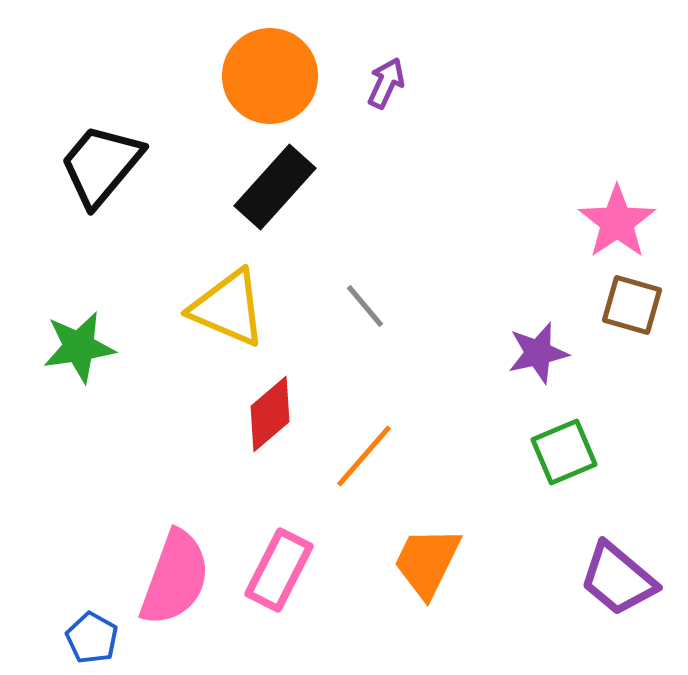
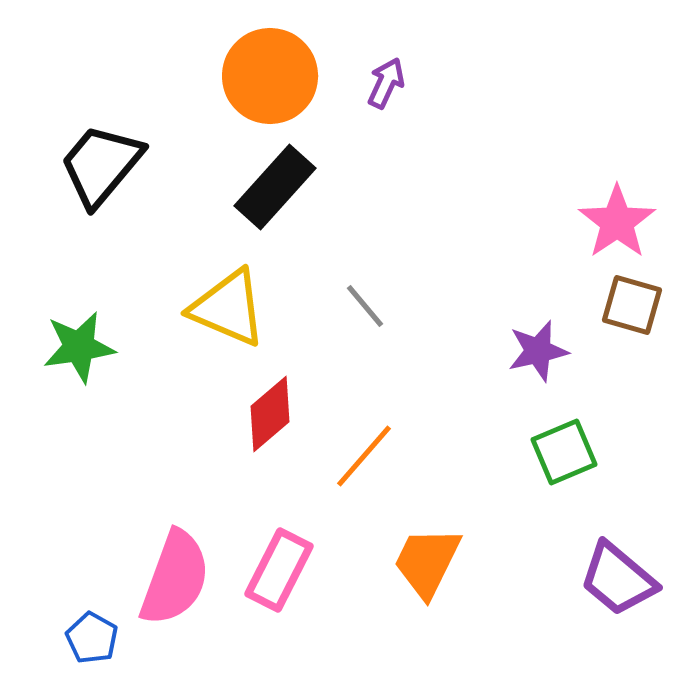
purple star: moved 2 px up
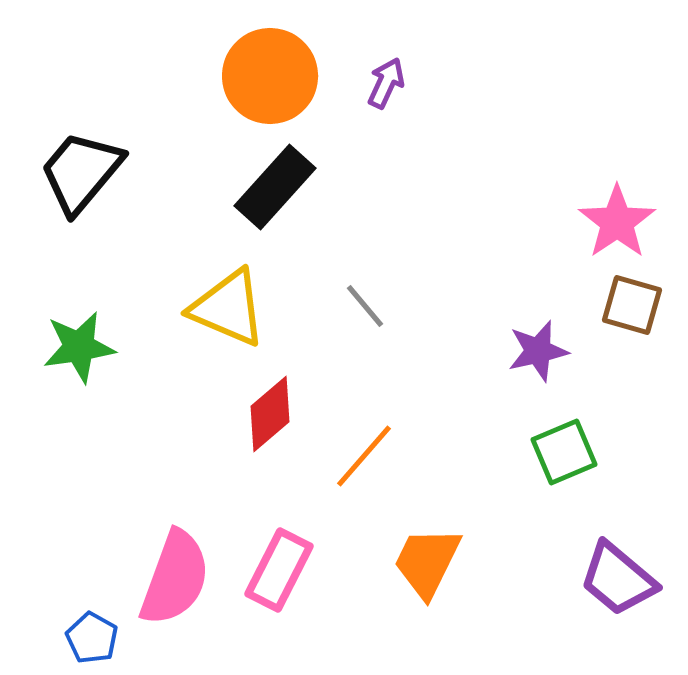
black trapezoid: moved 20 px left, 7 px down
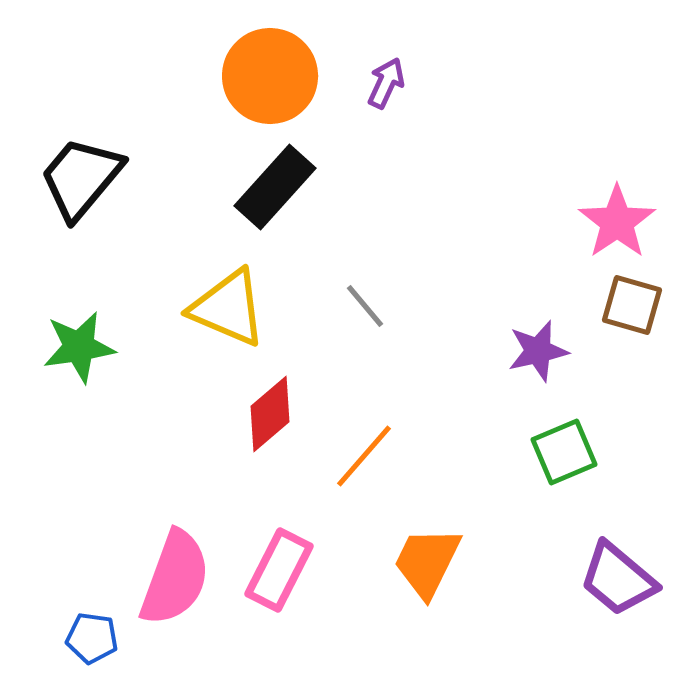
black trapezoid: moved 6 px down
blue pentagon: rotated 21 degrees counterclockwise
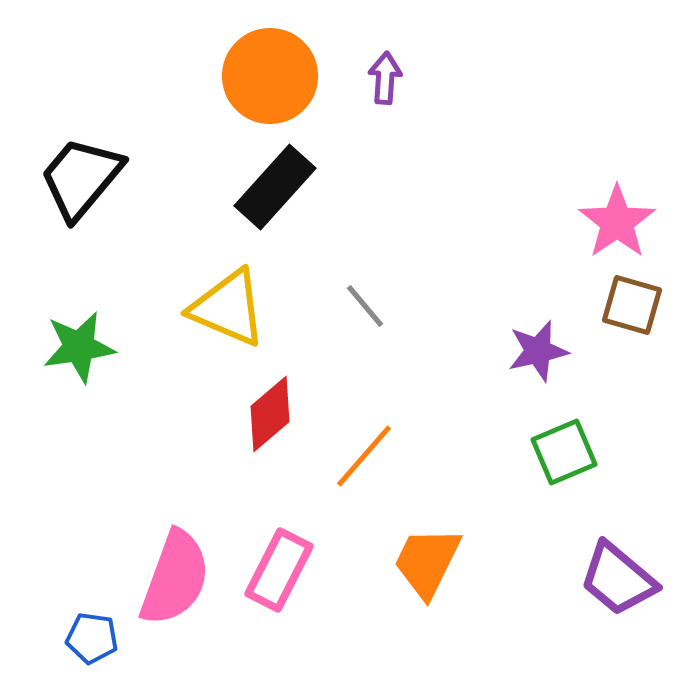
purple arrow: moved 1 px left, 5 px up; rotated 21 degrees counterclockwise
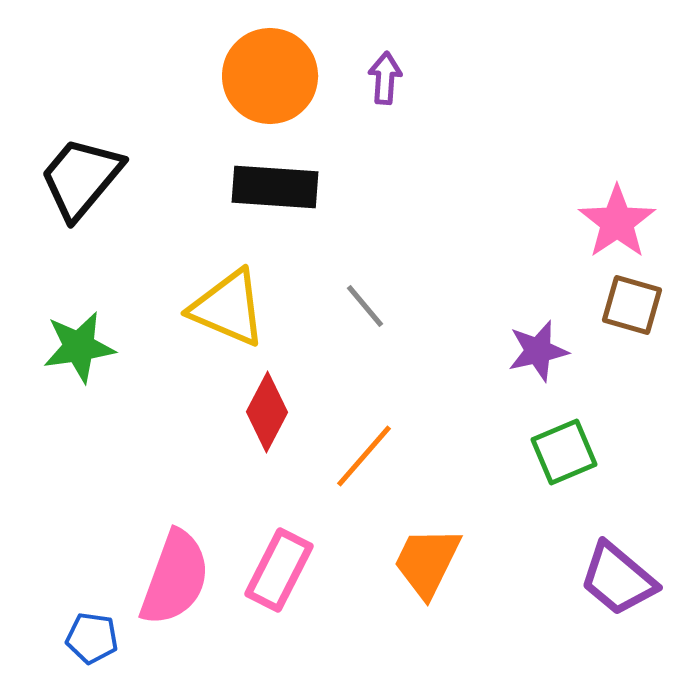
black rectangle: rotated 52 degrees clockwise
red diamond: moved 3 px left, 2 px up; rotated 22 degrees counterclockwise
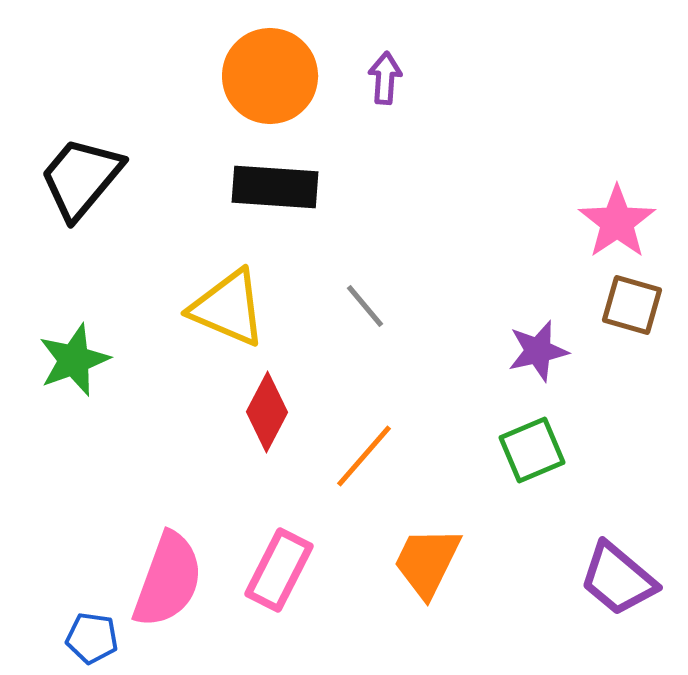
green star: moved 5 px left, 13 px down; rotated 12 degrees counterclockwise
green square: moved 32 px left, 2 px up
pink semicircle: moved 7 px left, 2 px down
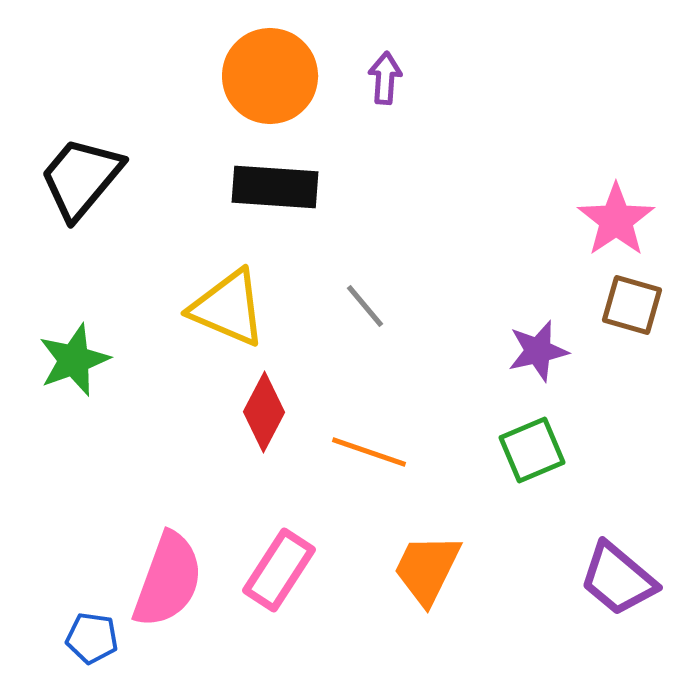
pink star: moved 1 px left, 2 px up
red diamond: moved 3 px left
orange line: moved 5 px right, 4 px up; rotated 68 degrees clockwise
orange trapezoid: moved 7 px down
pink rectangle: rotated 6 degrees clockwise
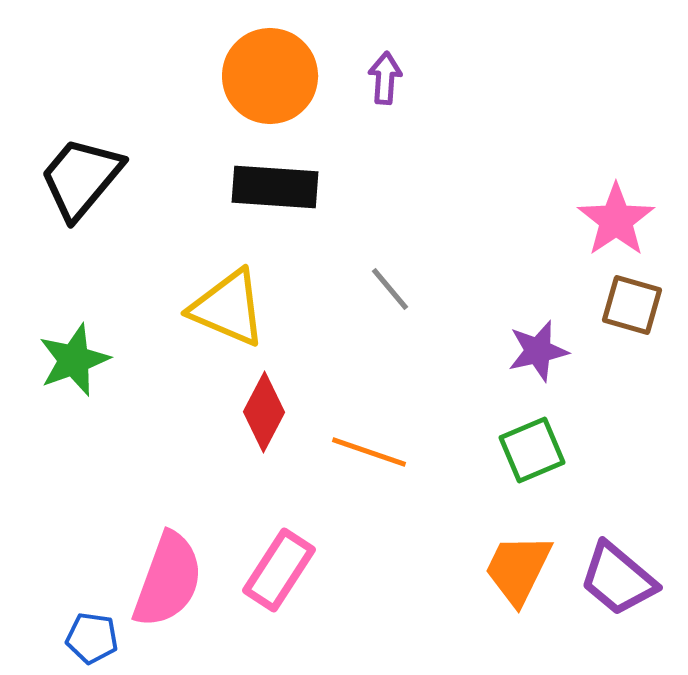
gray line: moved 25 px right, 17 px up
orange trapezoid: moved 91 px right
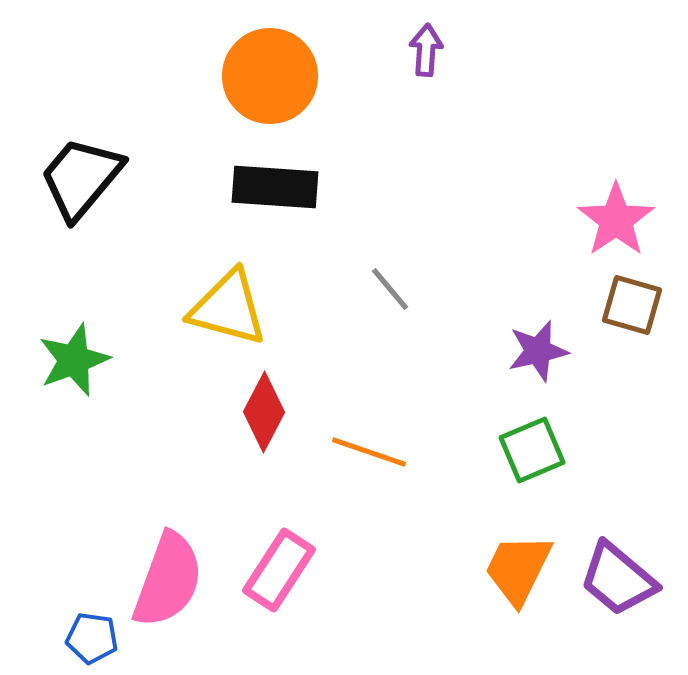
purple arrow: moved 41 px right, 28 px up
yellow triangle: rotated 8 degrees counterclockwise
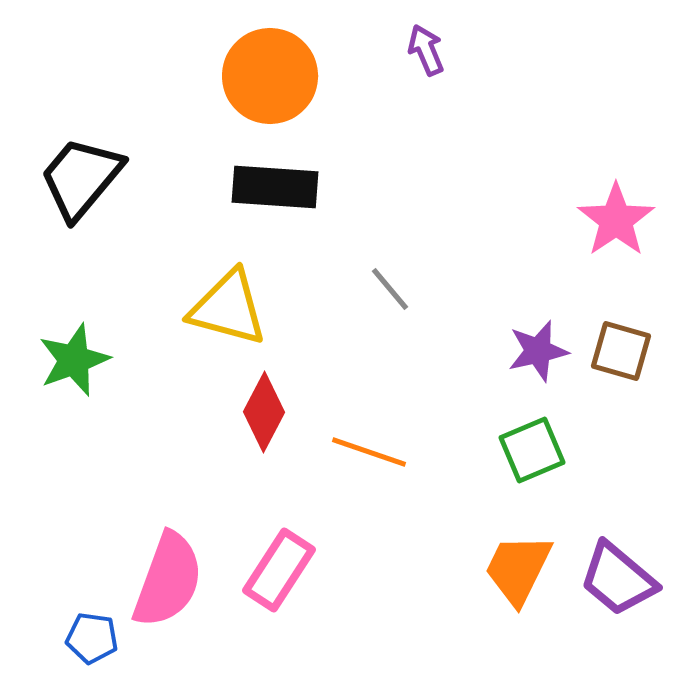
purple arrow: rotated 27 degrees counterclockwise
brown square: moved 11 px left, 46 px down
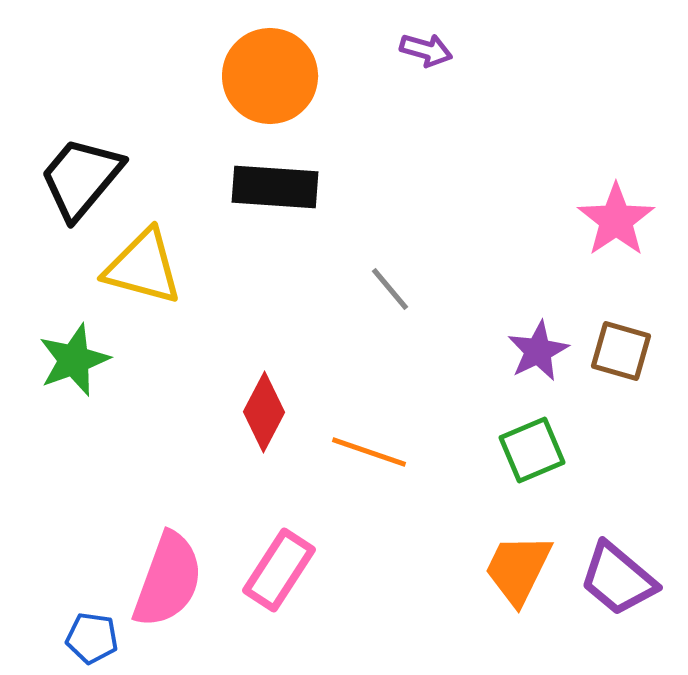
purple arrow: rotated 129 degrees clockwise
yellow triangle: moved 85 px left, 41 px up
purple star: rotated 14 degrees counterclockwise
